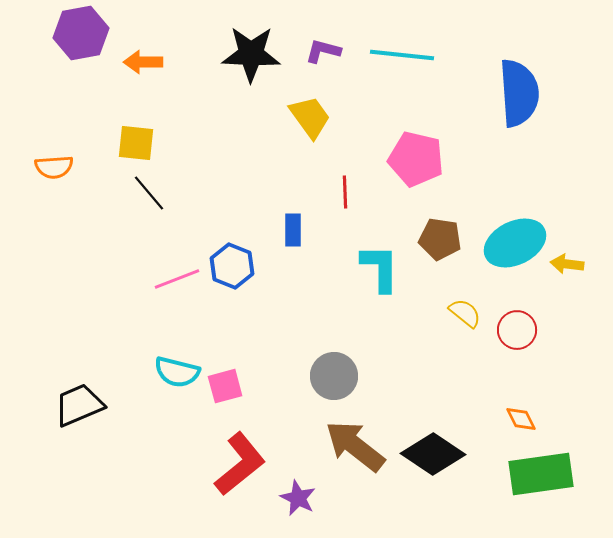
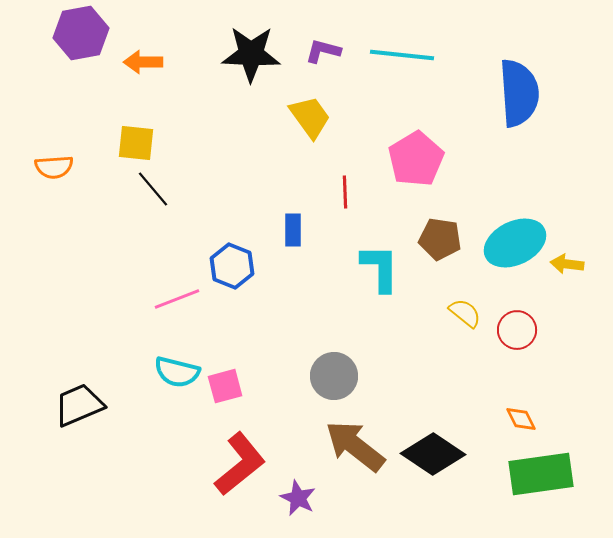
pink pentagon: rotated 28 degrees clockwise
black line: moved 4 px right, 4 px up
pink line: moved 20 px down
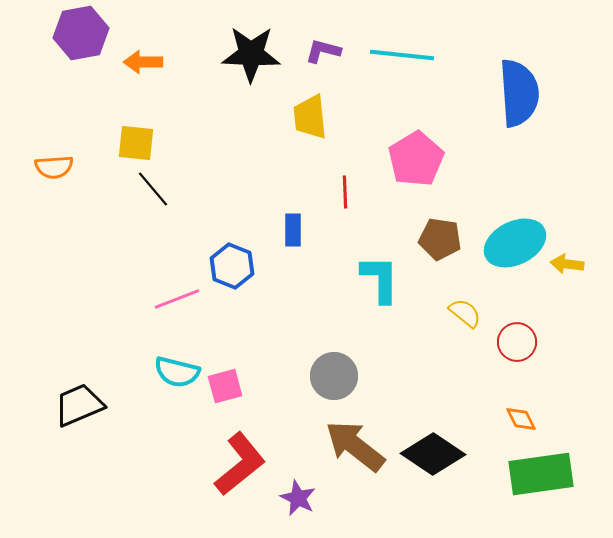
yellow trapezoid: rotated 150 degrees counterclockwise
cyan L-shape: moved 11 px down
red circle: moved 12 px down
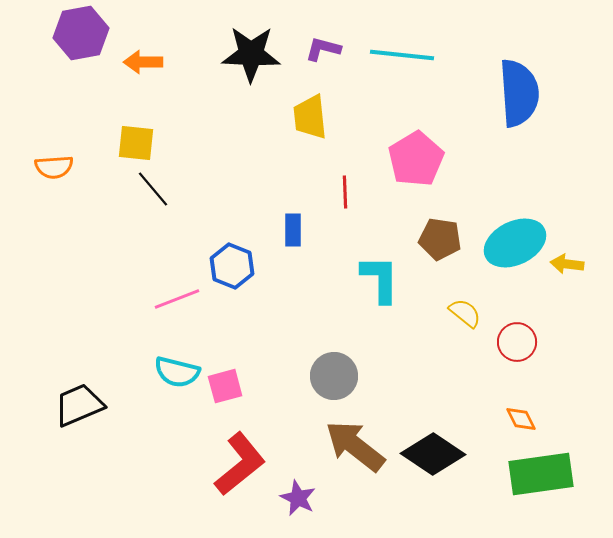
purple L-shape: moved 2 px up
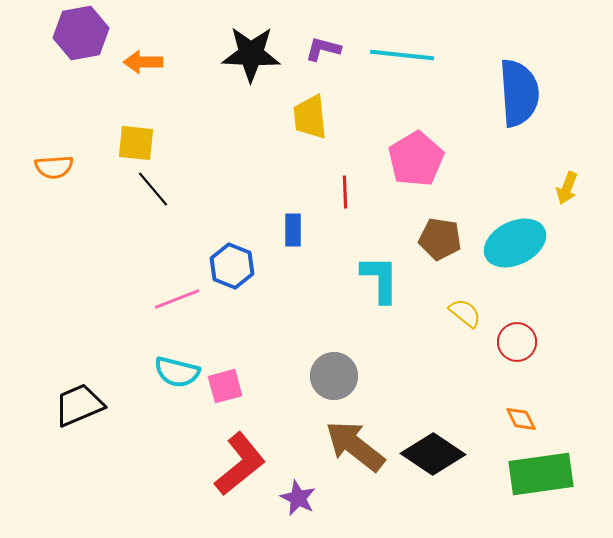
yellow arrow: moved 76 px up; rotated 76 degrees counterclockwise
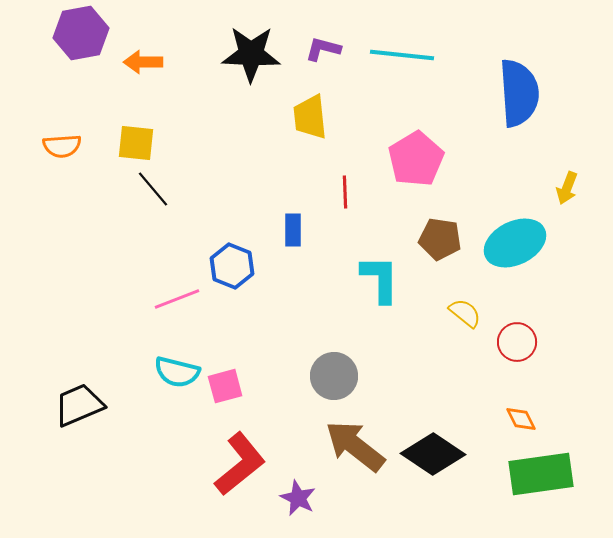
orange semicircle: moved 8 px right, 21 px up
